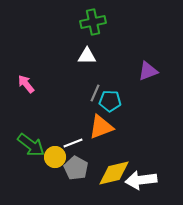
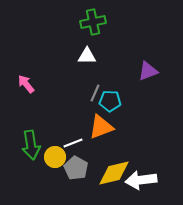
green arrow: rotated 44 degrees clockwise
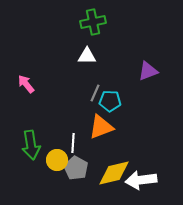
white line: rotated 66 degrees counterclockwise
yellow circle: moved 2 px right, 3 px down
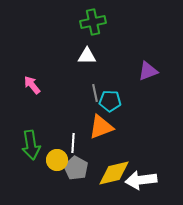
pink arrow: moved 6 px right, 1 px down
gray line: rotated 36 degrees counterclockwise
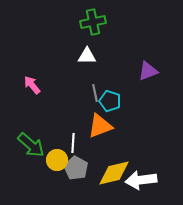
cyan pentagon: rotated 15 degrees clockwise
orange triangle: moved 1 px left, 1 px up
green arrow: rotated 40 degrees counterclockwise
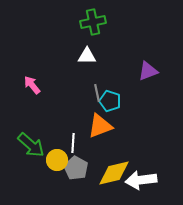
gray line: moved 2 px right
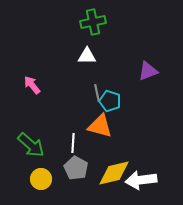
orange triangle: rotated 36 degrees clockwise
yellow circle: moved 16 px left, 19 px down
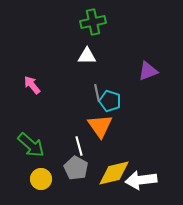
orange triangle: rotated 40 degrees clockwise
white line: moved 6 px right, 3 px down; rotated 18 degrees counterclockwise
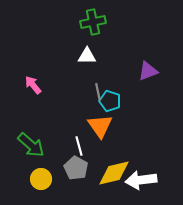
pink arrow: moved 1 px right
gray line: moved 1 px right, 1 px up
